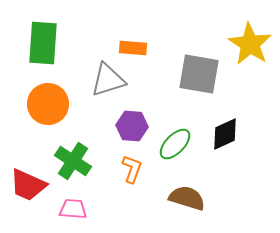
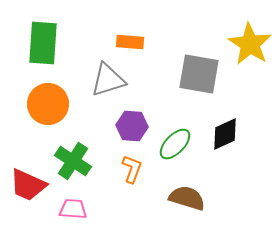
orange rectangle: moved 3 px left, 6 px up
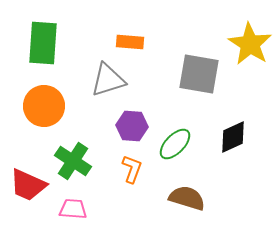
orange circle: moved 4 px left, 2 px down
black diamond: moved 8 px right, 3 px down
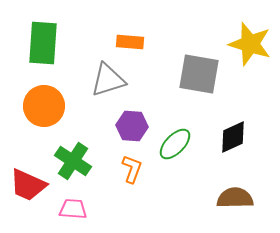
yellow star: rotated 15 degrees counterclockwise
brown semicircle: moved 48 px right; rotated 18 degrees counterclockwise
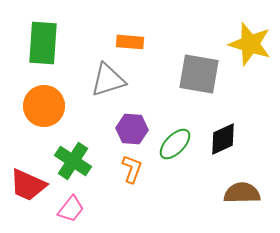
purple hexagon: moved 3 px down
black diamond: moved 10 px left, 2 px down
brown semicircle: moved 7 px right, 5 px up
pink trapezoid: moved 2 px left; rotated 124 degrees clockwise
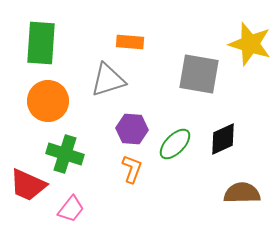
green rectangle: moved 2 px left
orange circle: moved 4 px right, 5 px up
green cross: moved 8 px left, 7 px up; rotated 15 degrees counterclockwise
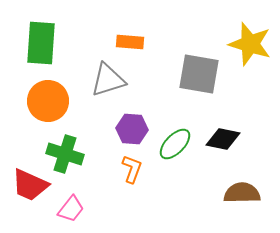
black diamond: rotated 36 degrees clockwise
red trapezoid: moved 2 px right
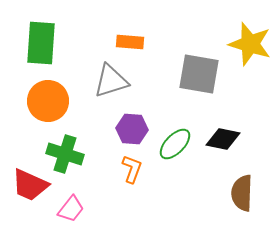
gray triangle: moved 3 px right, 1 px down
brown semicircle: rotated 87 degrees counterclockwise
